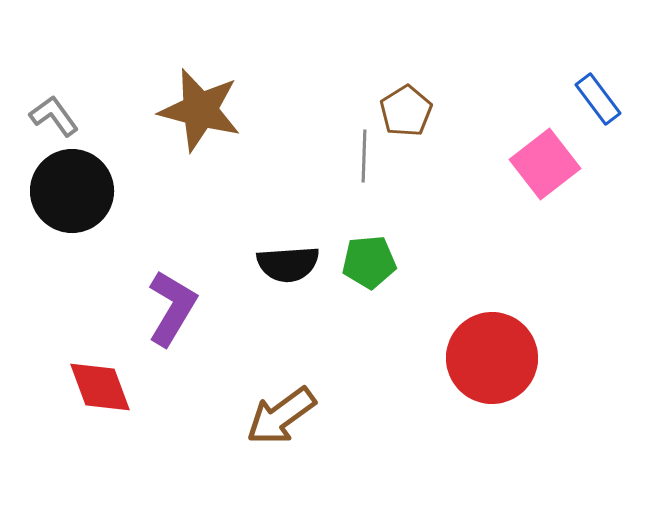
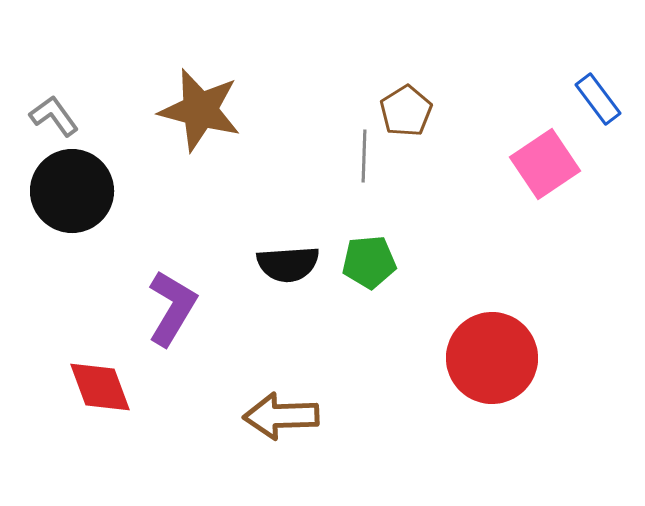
pink square: rotated 4 degrees clockwise
brown arrow: rotated 34 degrees clockwise
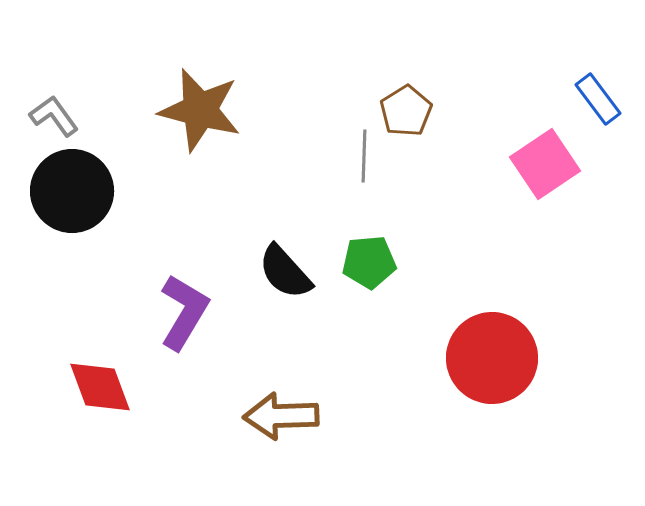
black semicircle: moved 3 px left, 8 px down; rotated 52 degrees clockwise
purple L-shape: moved 12 px right, 4 px down
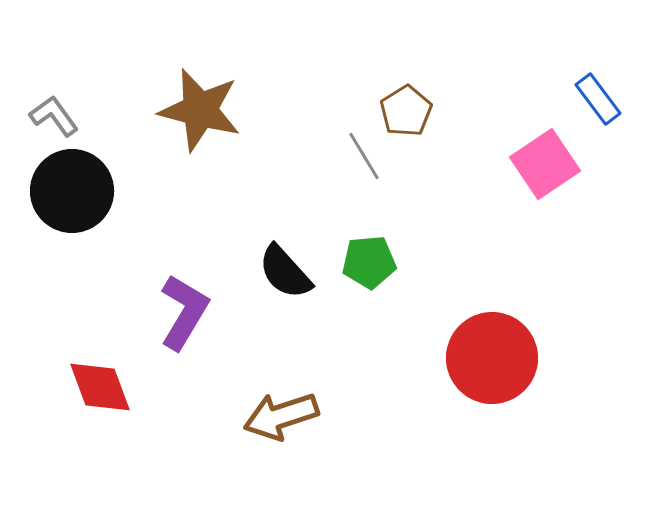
gray line: rotated 33 degrees counterclockwise
brown arrow: rotated 16 degrees counterclockwise
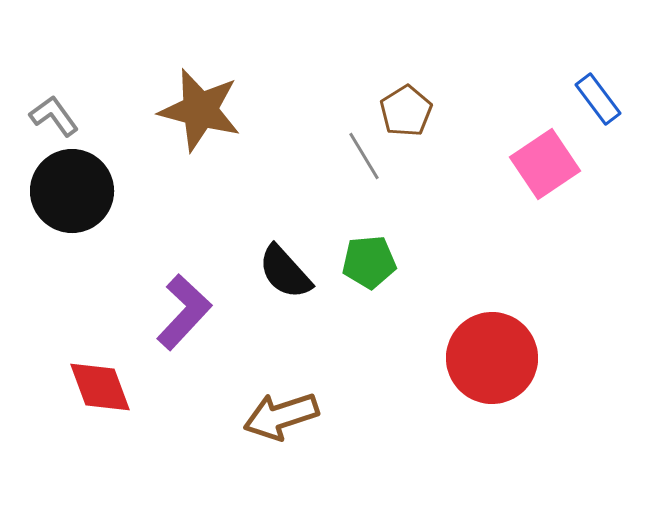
purple L-shape: rotated 12 degrees clockwise
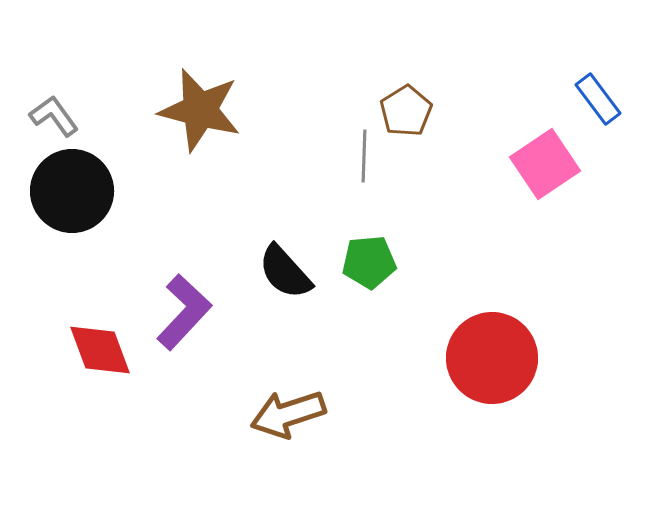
gray line: rotated 33 degrees clockwise
red diamond: moved 37 px up
brown arrow: moved 7 px right, 2 px up
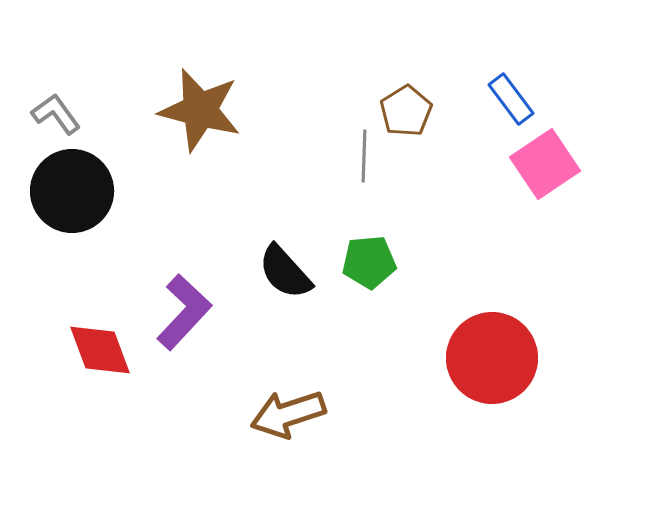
blue rectangle: moved 87 px left
gray L-shape: moved 2 px right, 2 px up
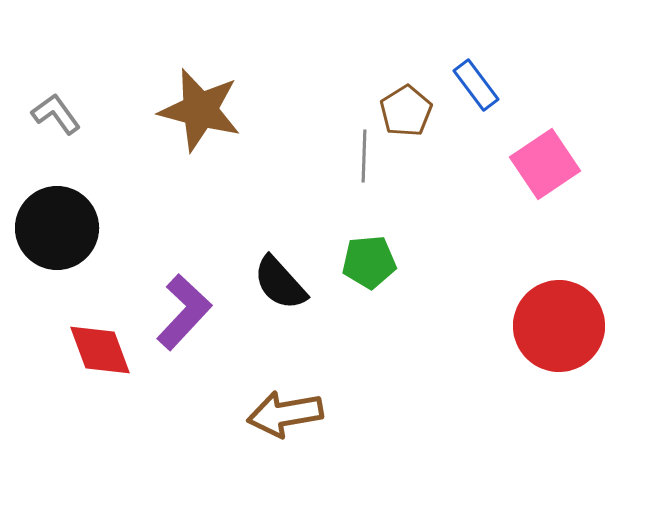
blue rectangle: moved 35 px left, 14 px up
black circle: moved 15 px left, 37 px down
black semicircle: moved 5 px left, 11 px down
red circle: moved 67 px right, 32 px up
brown arrow: moved 3 px left; rotated 8 degrees clockwise
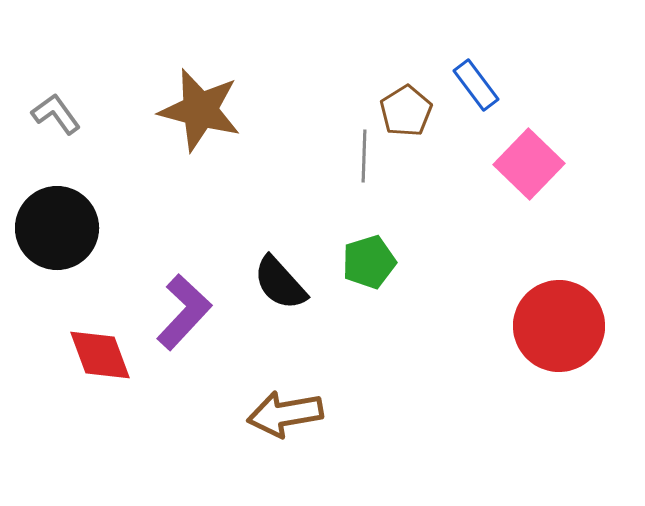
pink square: moved 16 px left; rotated 12 degrees counterclockwise
green pentagon: rotated 12 degrees counterclockwise
red diamond: moved 5 px down
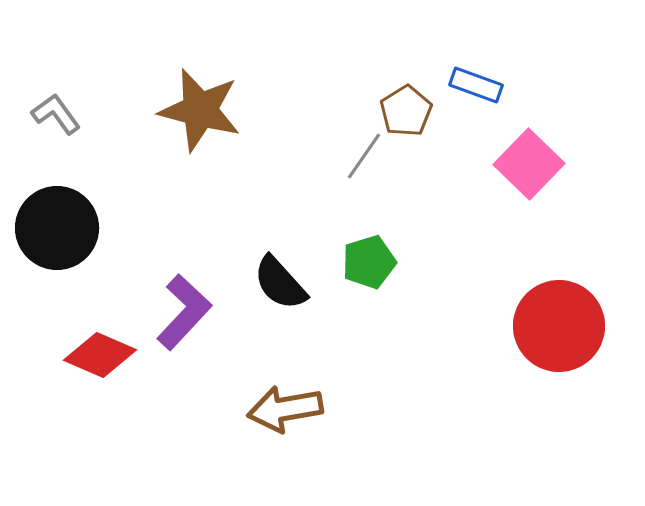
blue rectangle: rotated 33 degrees counterclockwise
gray line: rotated 33 degrees clockwise
red diamond: rotated 46 degrees counterclockwise
brown arrow: moved 5 px up
